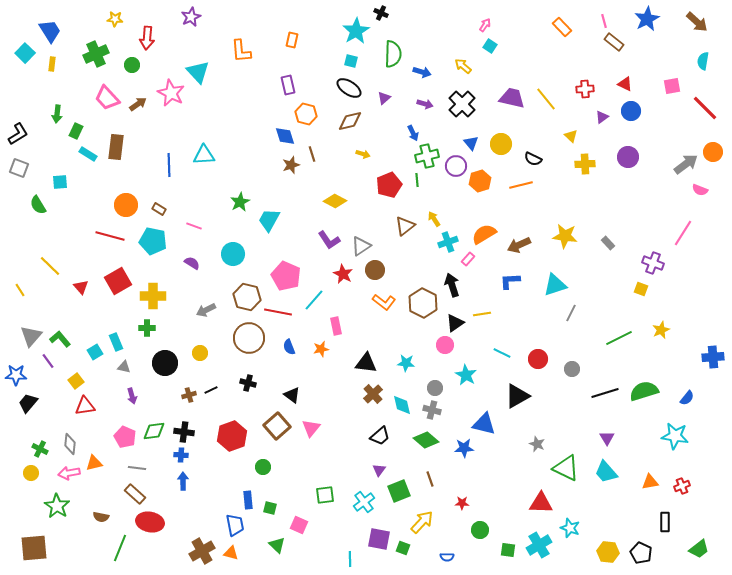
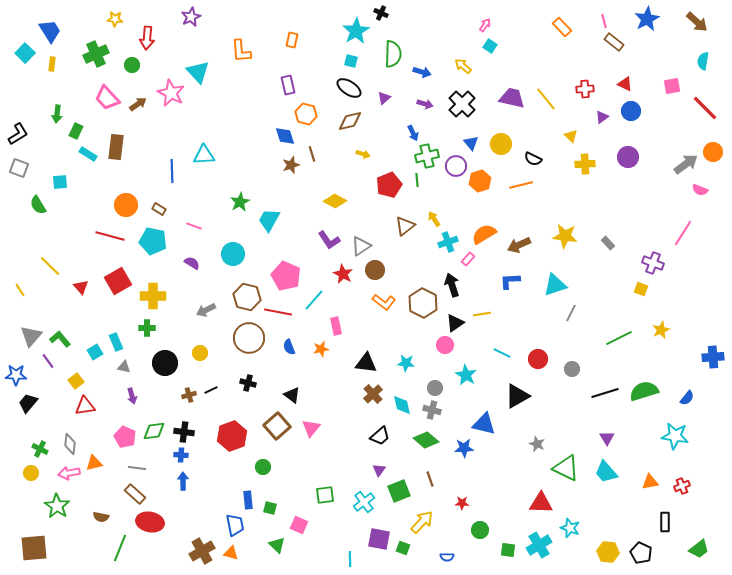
blue line at (169, 165): moved 3 px right, 6 px down
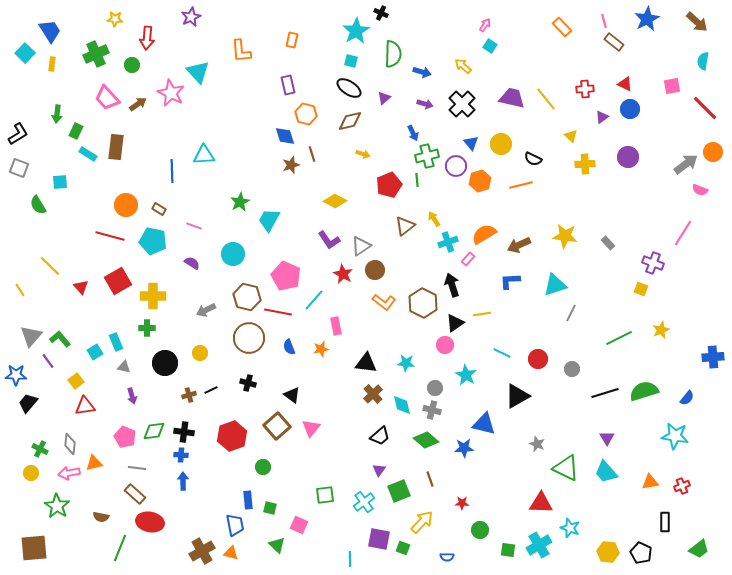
blue circle at (631, 111): moved 1 px left, 2 px up
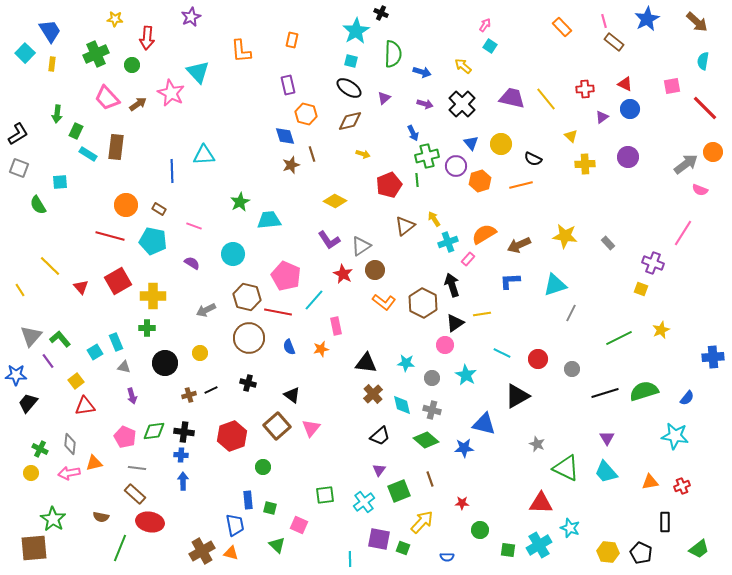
cyan trapezoid at (269, 220): rotated 55 degrees clockwise
gray circle at (435, 388): moved 3 px left, 10 px up
green star at (57, 506): moved 4 px left, 13 px down
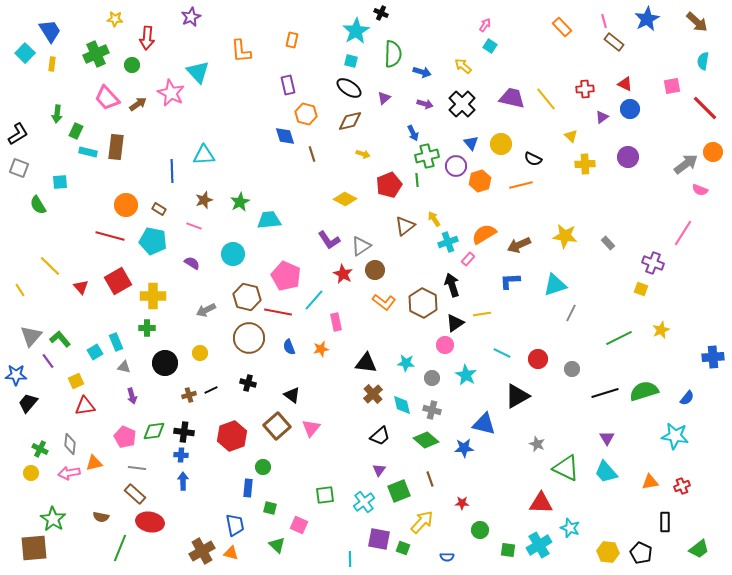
cyan rectangle at (88, 154): moved 2 px up; rotated 18 degrees counterclockwise
brown star at (291, 165): moved 87 px left, 35 px down
yellow diamond at (335, 201): moved 10 px right, 2 px up
pink rectangle at (336, 326): moved 4 px up
yellow square at (76, 381): rotated 14 degrees clockwise
blue rectangle at (248, 500): moved 12 px up; rotated 12 degrees clockwise
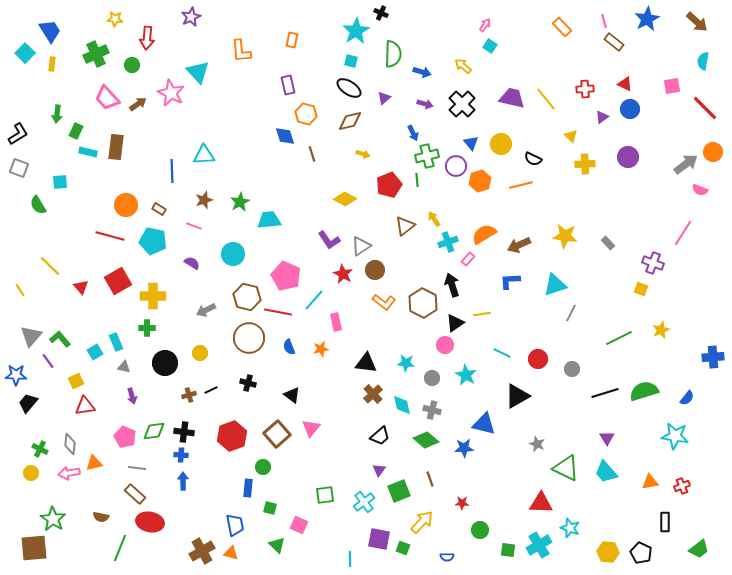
brown square at (277, 426): moved 8 px down
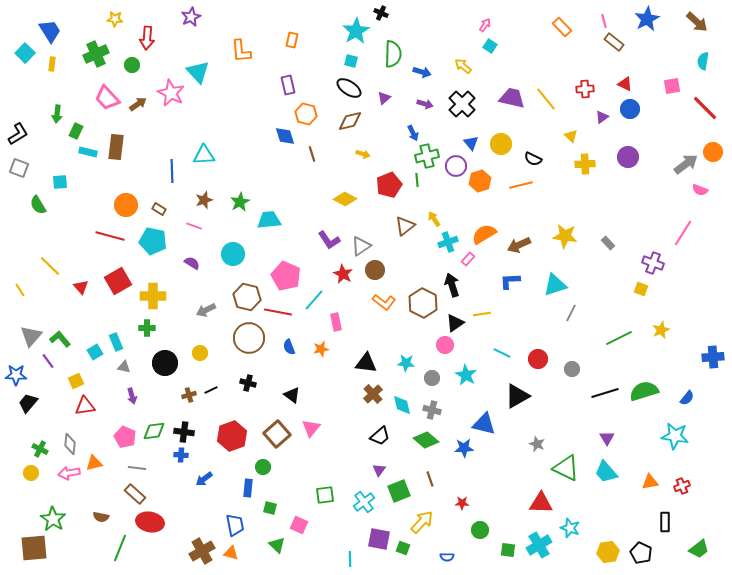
blue arrow at (183, 481): moved 21 px right, 2 px up; rotated 126 degrees counterclockwise
yellow hexagon at (608, 552): rotated 15 degrees counterclockwise
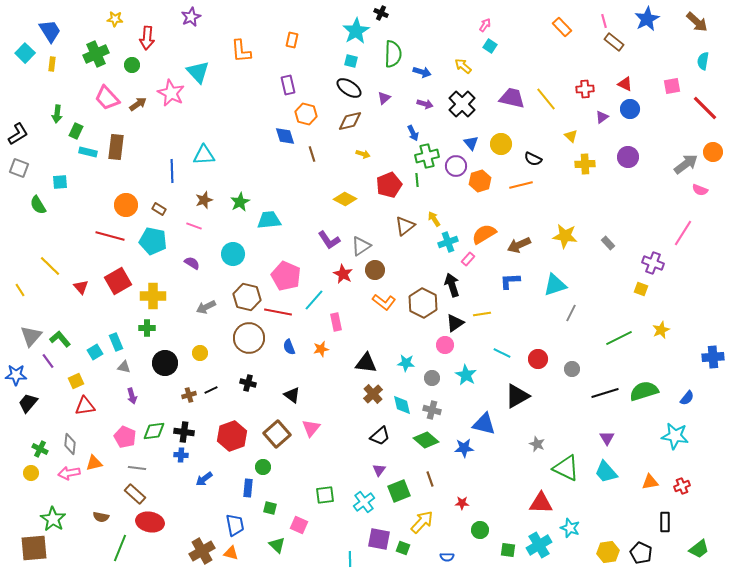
gray arrow at (206, 310): moved 3 px up
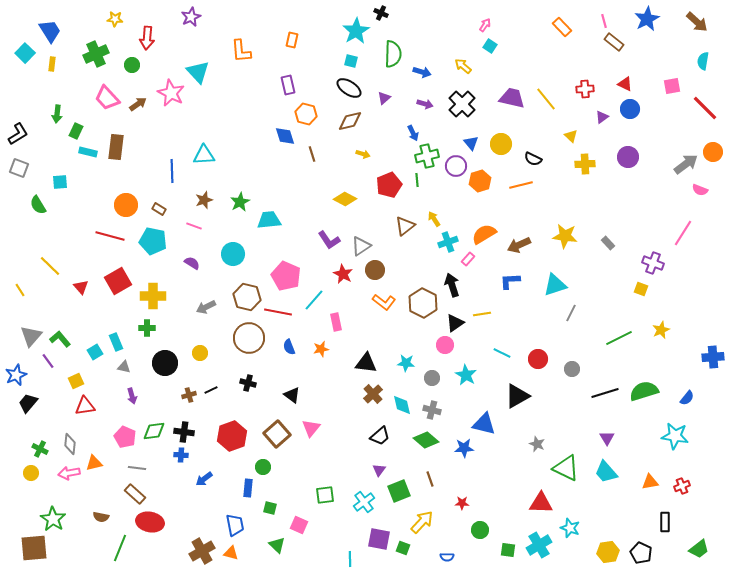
blue star at (16, 375): rotated 25 degrees counterclockwise
